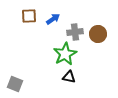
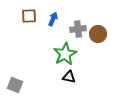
blue arrow: rotated 32 degrees counterclockwise
gray cross: moved 3 px right, 3 px up
gray square: moved 1 px down
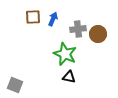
brown square: moved 4 px right, 1 px down
green star: rotated 20 degrees counterclockwise
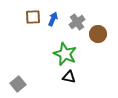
gray cross: moved 1 px left, 7 px up; rotated 28 degrees counterclockwise
gray square: moved 3 px right, 1 px up; rotated 28 degrees clockwise
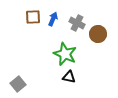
gray cross: moved 1 px down; rotated 28 degrees counterclockwise
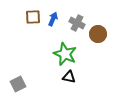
gray square: rotated 14 degrees clockwise
